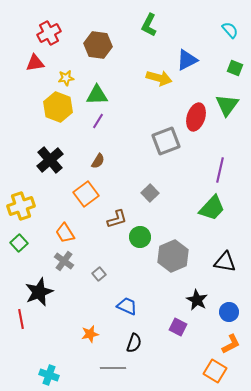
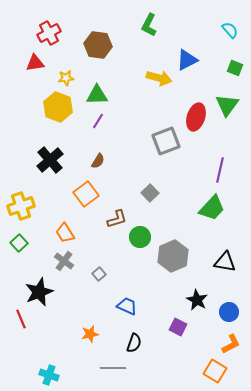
red line at (21, 319): rotated 12 degrees counterclockwise
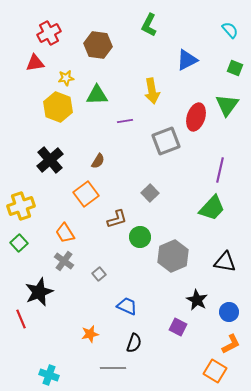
yellow arrow at (159, 78): moved 7 px left, 13 px down; rotated 65 degrees clockwise
purple line at (98, 121): moved 27 px right; rotated 49 degrees clockwise
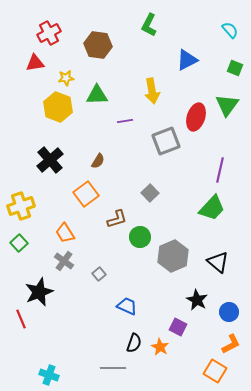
black triangle at (225, 262): moved 7 px left; rotated 30 degrees clockwise
orange star at (90, 334): moved 70 px right, 13 px down; rotated 30 degrees counterclockwise
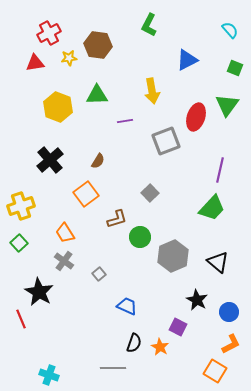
yellow star at (66, 78): moved 3 px right, 20 px up
black star at (39, 292): rotated 20 degrees counterclockwise
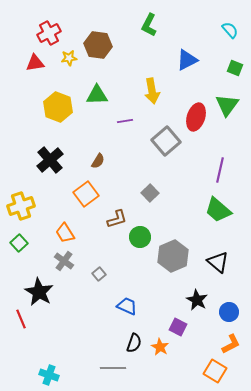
gray square at (166, 141): rotated 20 degrees counterclockwise
green trapezoid at (212, 208): moved 6 px right, 2 px down; rotated 88 degrees clockwise
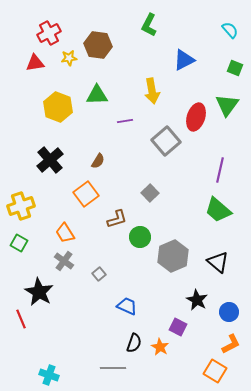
blue triangle at (187, 60): moved 3 px left
green square at (19, 243): rotated 18 degrees counterclockwise
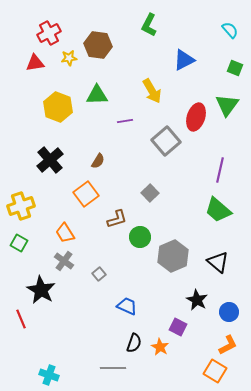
yellow arrow at (152, 91): rotated 20 degrees counterclockwise
black star at (39, 292): moved 2 px right, 2 px up
orange L-shape at (231, 344): moved 3 px left, 1 px down
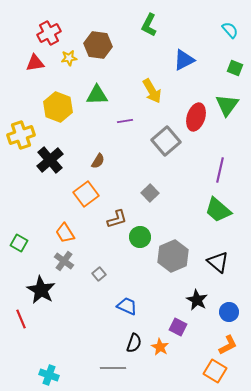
yellow cross at (21, 206): moved 71 px up
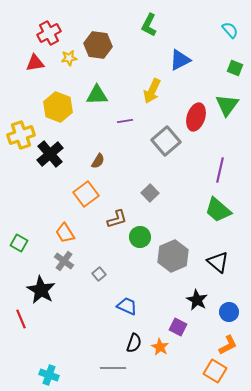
blue triangle at (184, 60): moved 4 px left
yellow arrow at (152, 91): rotated 55 degrees clockwise
black cross at (50, 160): moved 6 px up
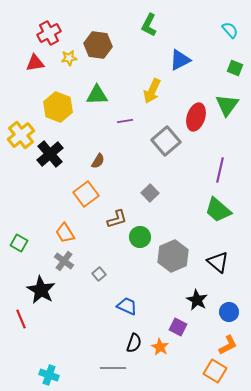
yellow cross at (21, 135): rotated 20 degrees counterclockwise
